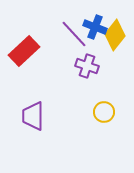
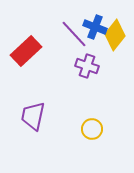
red rectangle: moved 2 px right
yellow circle: moved 12 px left, 17 px down
purple trapezoid: rotated 12 degrees clockwise
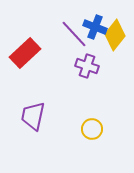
red rectangle: moved 1 px left, 2 px down
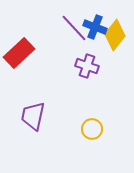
purple line: moved 6 px up
red rectangle: moved 6 px left
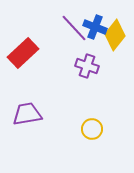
red rectangle: moved 4 px right
purple trapezoid: moved 6 px left, 2 px up; rotated 68 degrees clockwise
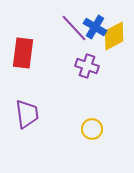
blue cross: rotated 10 degrees clockwise
yellow diamond: moved 1 px left, 1 px down; rotated 24 degrees clockwise
red rectangle: rotated 40 degrees counterclockwise
purple trapezoid: rotated 92 degrees clockwise
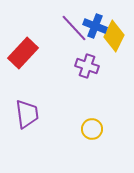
blue cross: moved 1 px up; rotated 10 degrees counterclockwise
yellow diamond: rotated 36 degrees counterclockwise
red rectangle: rotated 36 degrees clockwise
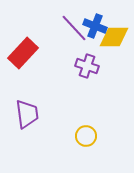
yellow diamond: moved 1 px down; rotated 64 degrees clockwise
yellow circle: moved 6 px left, 7 px down
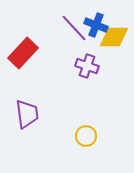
blue cross: moved 1 px right, 1 px up
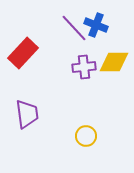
yellow diamond: moved 25 px down
purple cross: moved 3 px left, 1 px down; rotated 25 degrees counterclockwise
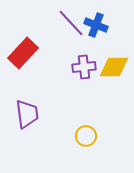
purple line: moved 3 px left, 5 px up
yellow diamond: moved 5 px down
